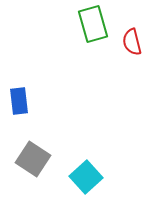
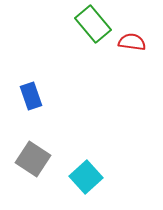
green rectangle: rotated 24 degrees counterclockwise
red semicircle: rotated 112 degrees clockwise
blue rectangle: moved 12 px right, 5 px up; rotated 12 degrees counterclockwise
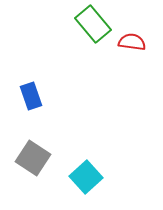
gray square: moved 1 px up
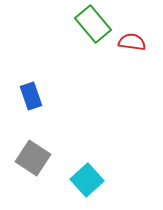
cyan square: moved 1 px right, 3 px down
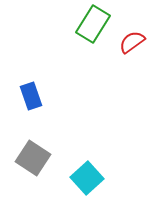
green rectangle: rotated 72 degrees clockwise
red semicircle: rotated 44 degrees counterclockwise
cyan square: moved 2 px up
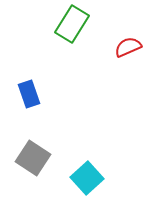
green rectangle: moved 21 px left
red semicircle: moved 4 px left, 5 px down; rotated 12 degrees clockwise
blue rectangle: moved 2 px left, 2 px up
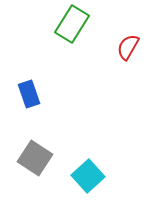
red semicircle: rotated 36 degrees counterclockwise
gray square: moved 2 px right
cyan square: moved 1 px right, 2 px up
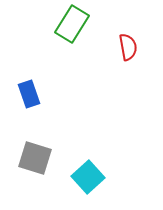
red semicircle: rotated 140 degrees clockwise
gray square: rotated 16 degrees counterclockwise
cyan square: moved 1 px down
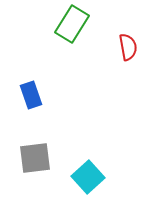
blue rectangle: moved 2 px right, 1 px down
gray square: rotated 24 degrees counterclockwise
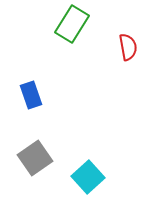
gray square: rotated 28 degrees counterclockwise
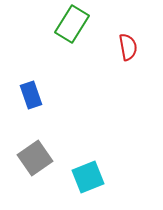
cyan square: rotated 20 degrees clockwise
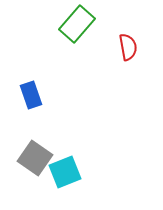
green rectangle: moved 5 px right; rotated 9 degrees clockwise
gray square: rotated 20 degrees counterclockwise
cyan square: moved 23 px left, 5 px up
